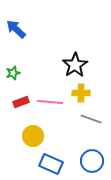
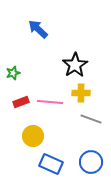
blue arrow: moved 22 px right
blue circle: moved 1 px left, 1 px down
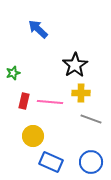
red rectangle: moved 3 px right, 1 px up; rotated 56 degrees counterclockwise
blue rectangle: moved 2 px up
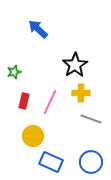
green star: moved 1 px right, 1 px up
pink line: rotated 70 degrees counterclockwise
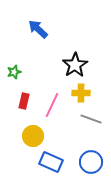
pink line: moved 2 px right, 3 px down
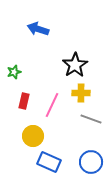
blue arrow: rotated 25 degrees counterclockwise
blue rectangle: moved 2 px left
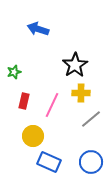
gray line: rotated 60 degrees counterclockwise
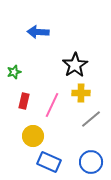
blue arrow: moved 3 px down; rotated 15 degrees counterclockwise
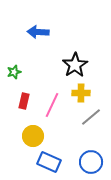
gray line: moved 2 px up
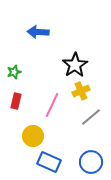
yellow cross: moved 2 px up; rotated 24 degrees counterclockwise
red rectangle: moved 8 px left
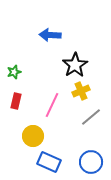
blue arrow: moved 12 px right, 3 px down
